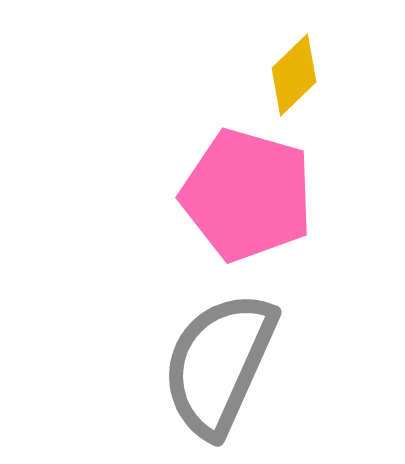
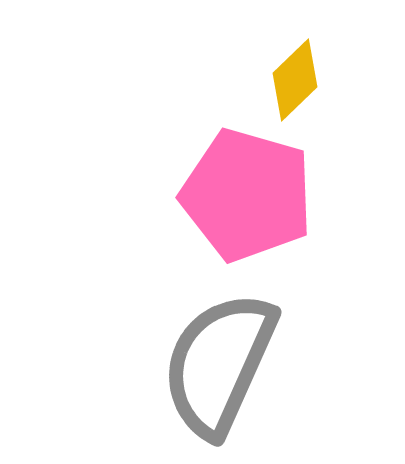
yellow diamond: moved 1 px right, 5 px down
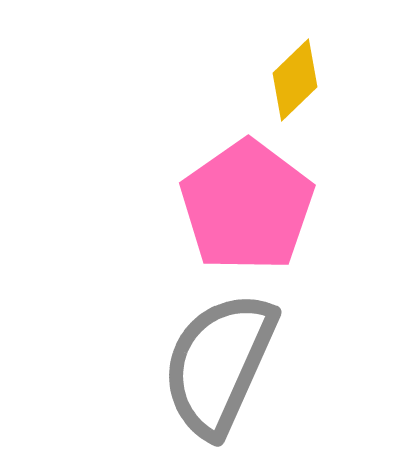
pink pentagon: moved 11 px down; rotated 21 degrees clockwise
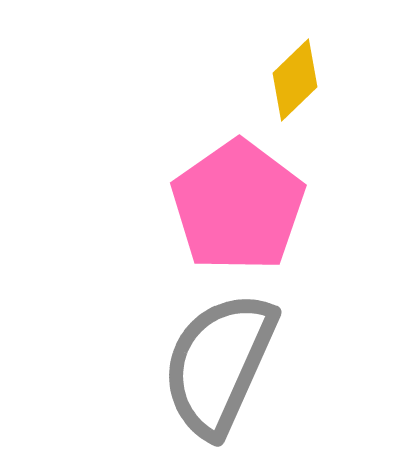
pink pentagon: moved 9 px left
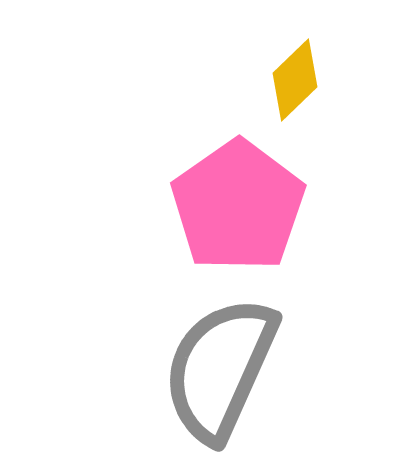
gray semicircle: moved 1 px right, 5 px down
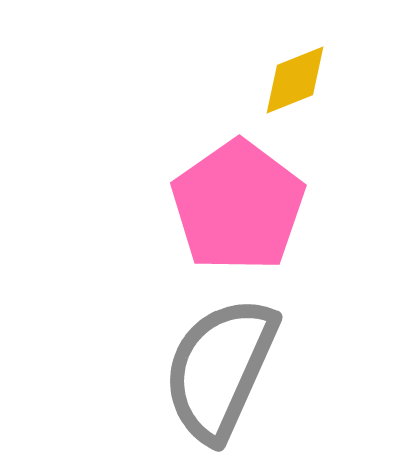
yellow diamond: rotated 22 degrees clockwise
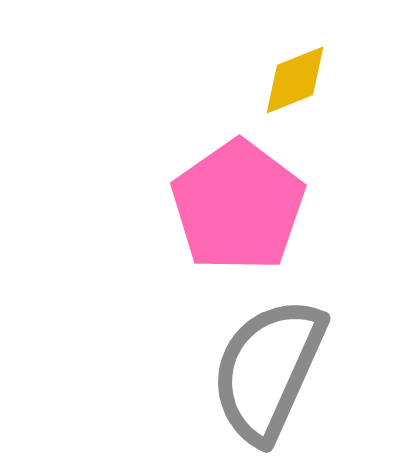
gray semicircle: moved 48 px right, 1 px down
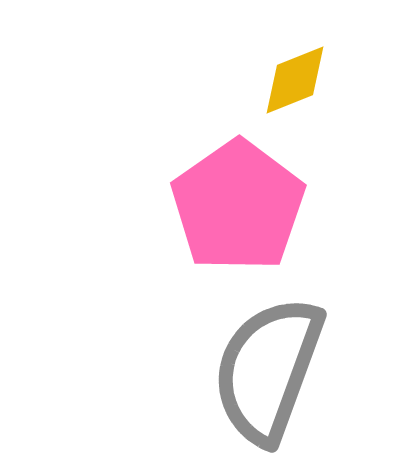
gray semicircle: rotated 4 degrees counterclockwise
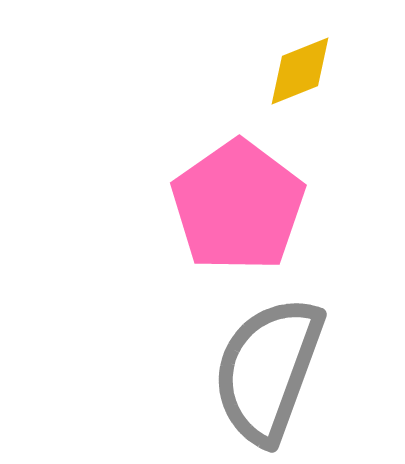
yellow diamond: moved 5 px right, 9 px up
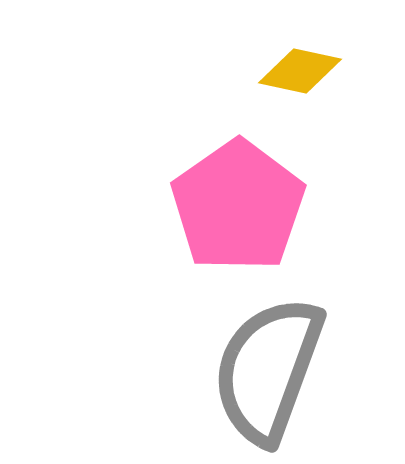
yellow diamond: rotated 34 degrees clockwise
